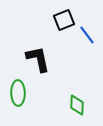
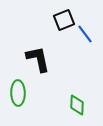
blue line: moved 2 px left, 1 px up
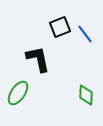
black square: moved 4 px left, 7 px down
green ellipse: rotated 35 degrees clockwise
green diamond: moved 9 px right, 10 px up
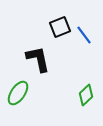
blue line: moved 1 px left, 1 px down
green diamond: rotated 45 degrees clockwise
